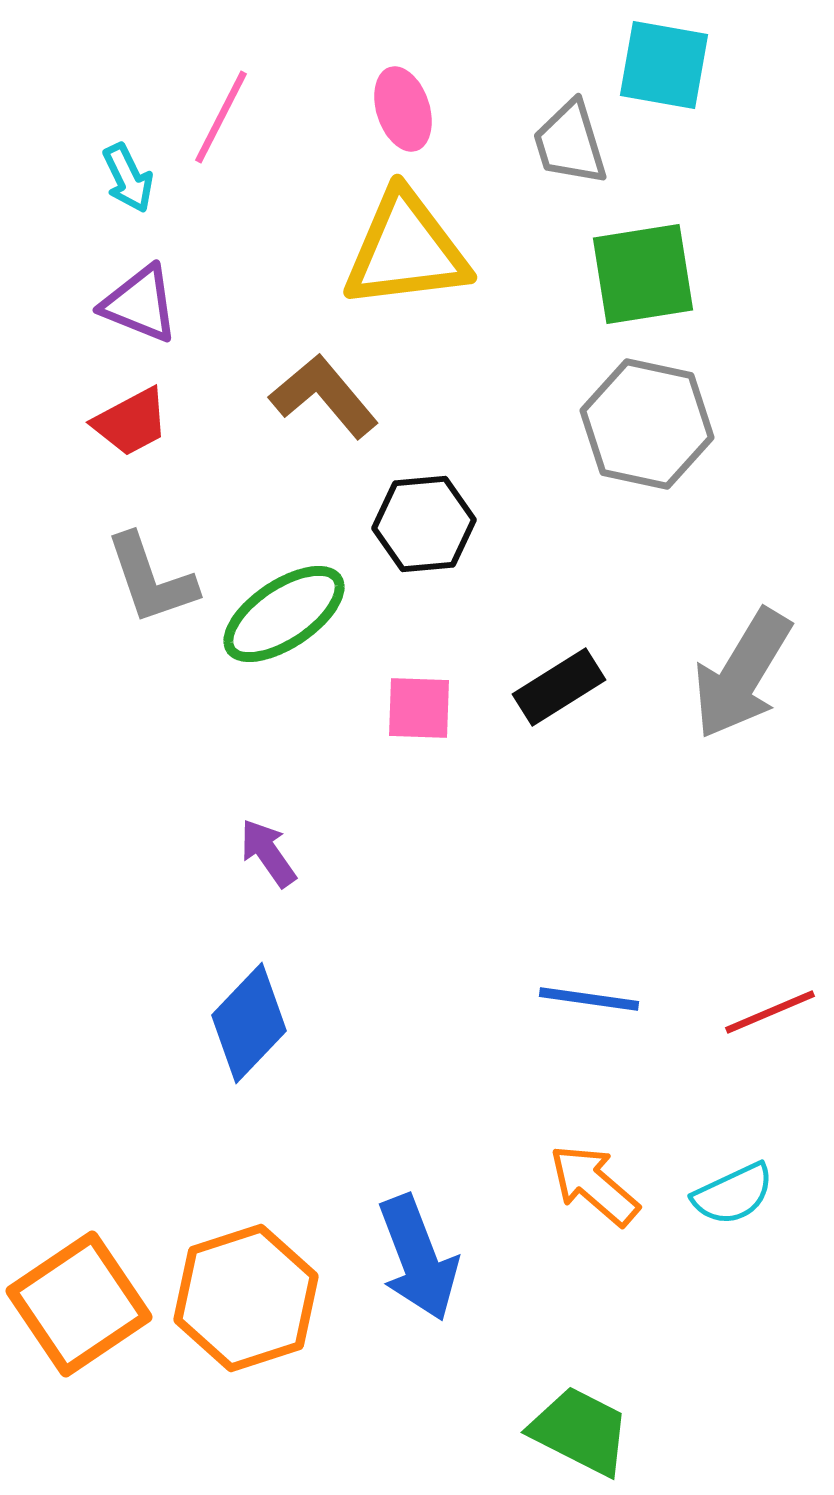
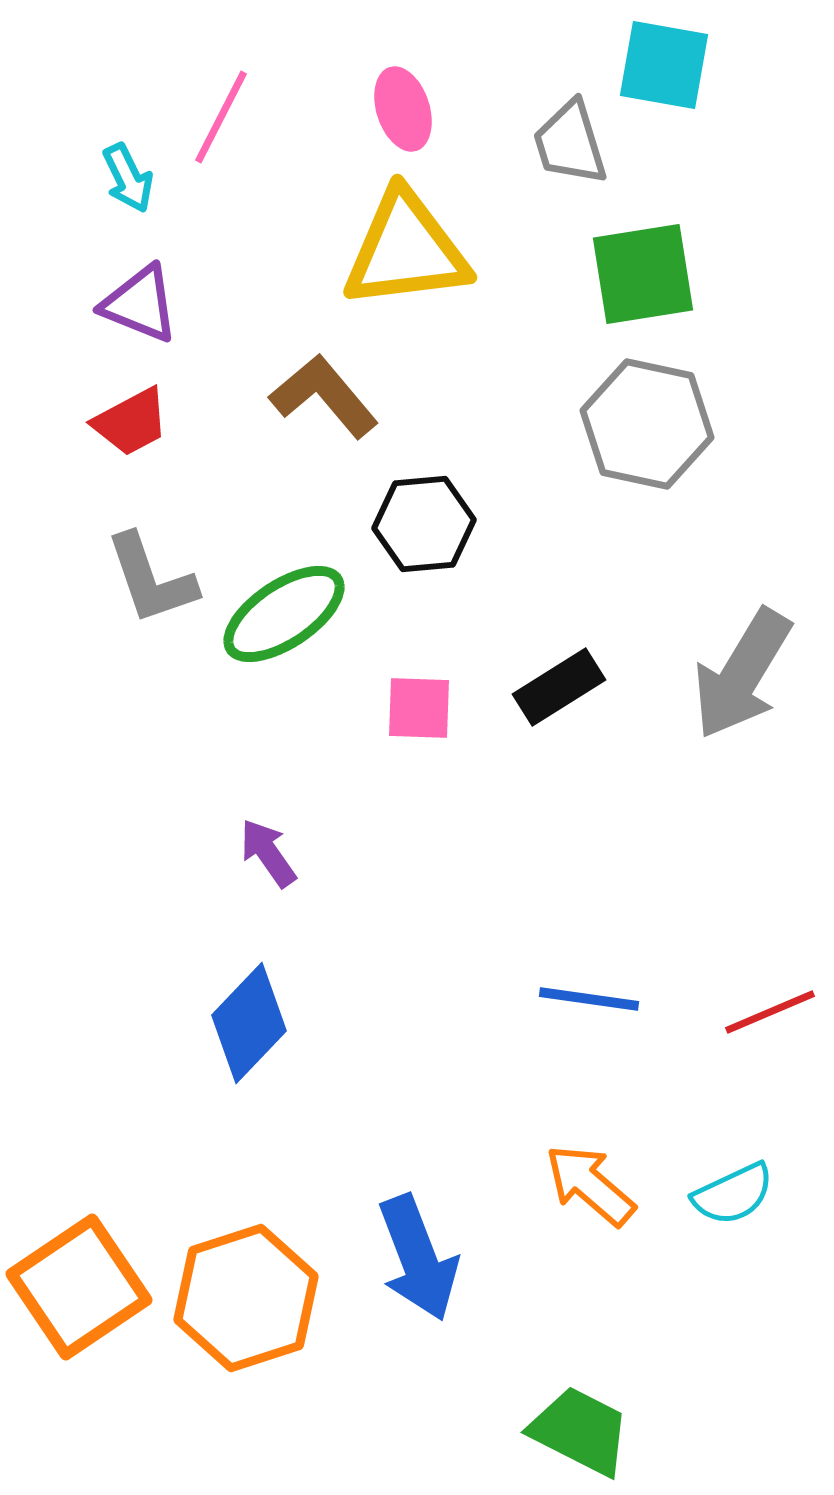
orange arrow: moved 4 px left
orange square: moved 17 px up
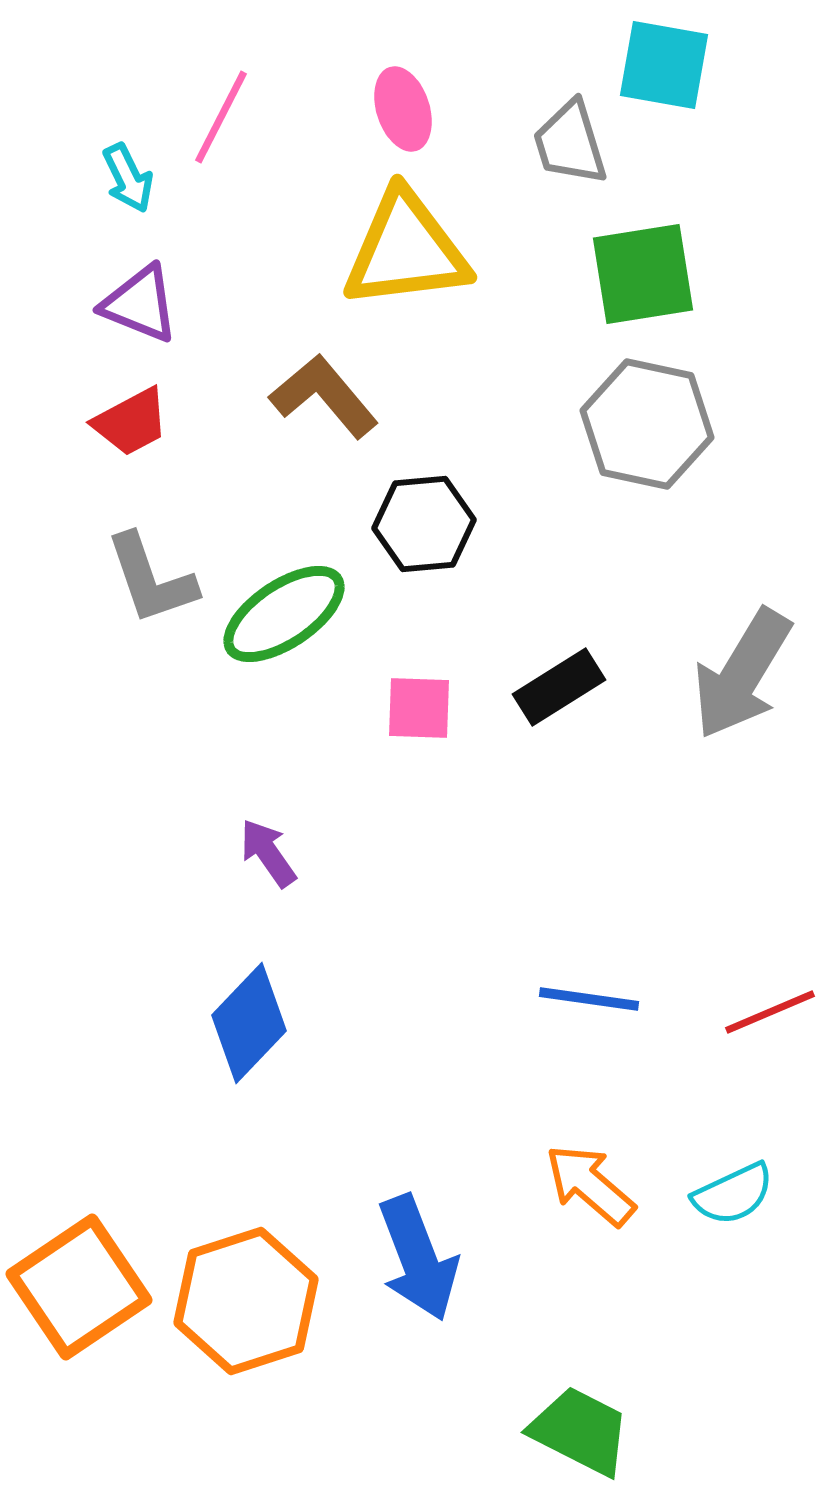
orange hexagon: moved 3 px down
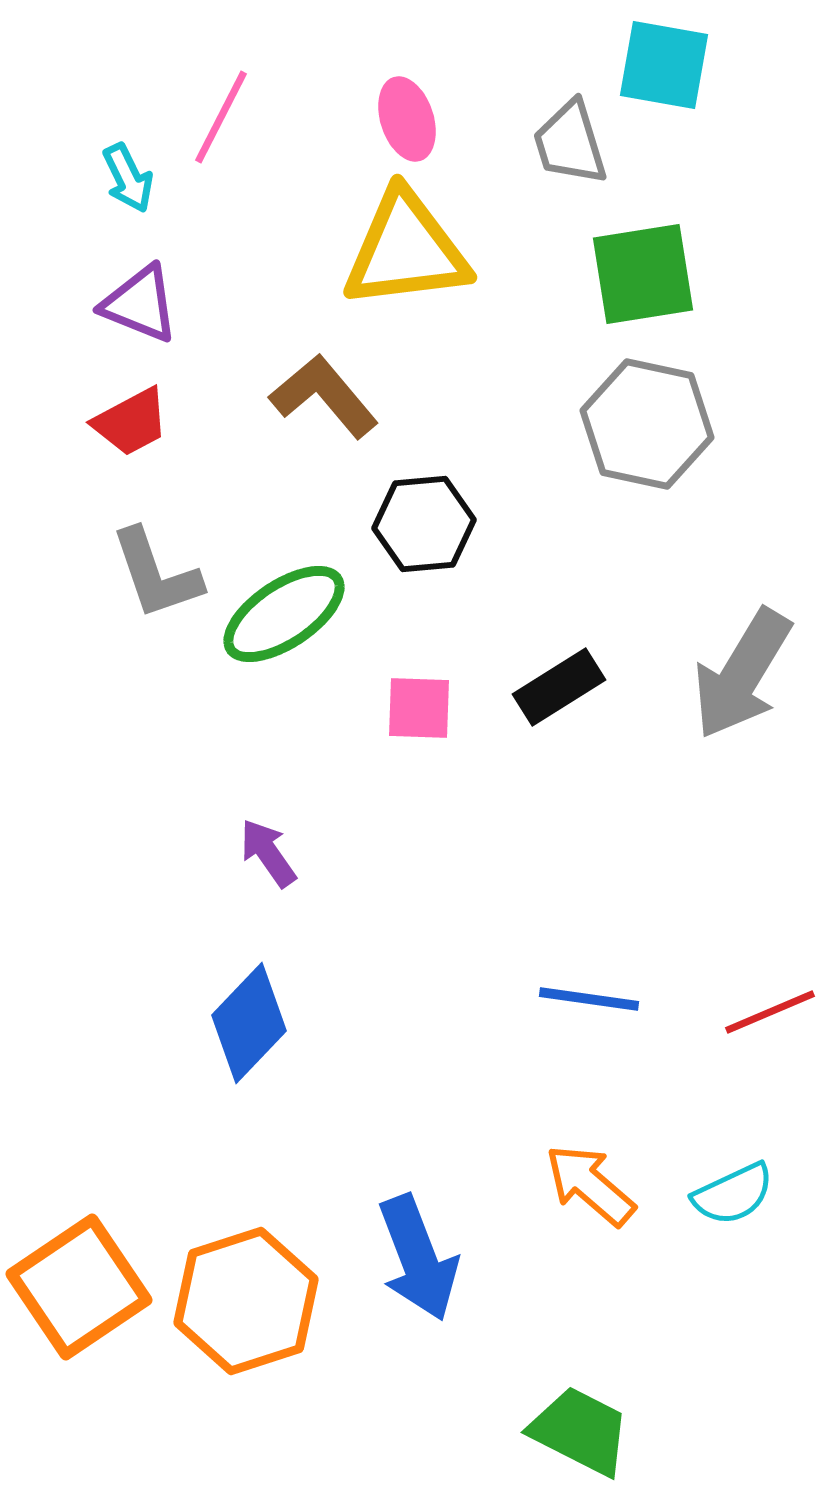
pink ellipse: moved 4 px right, 10 px down
gray L-shape: moved 5 px right, 5 px up
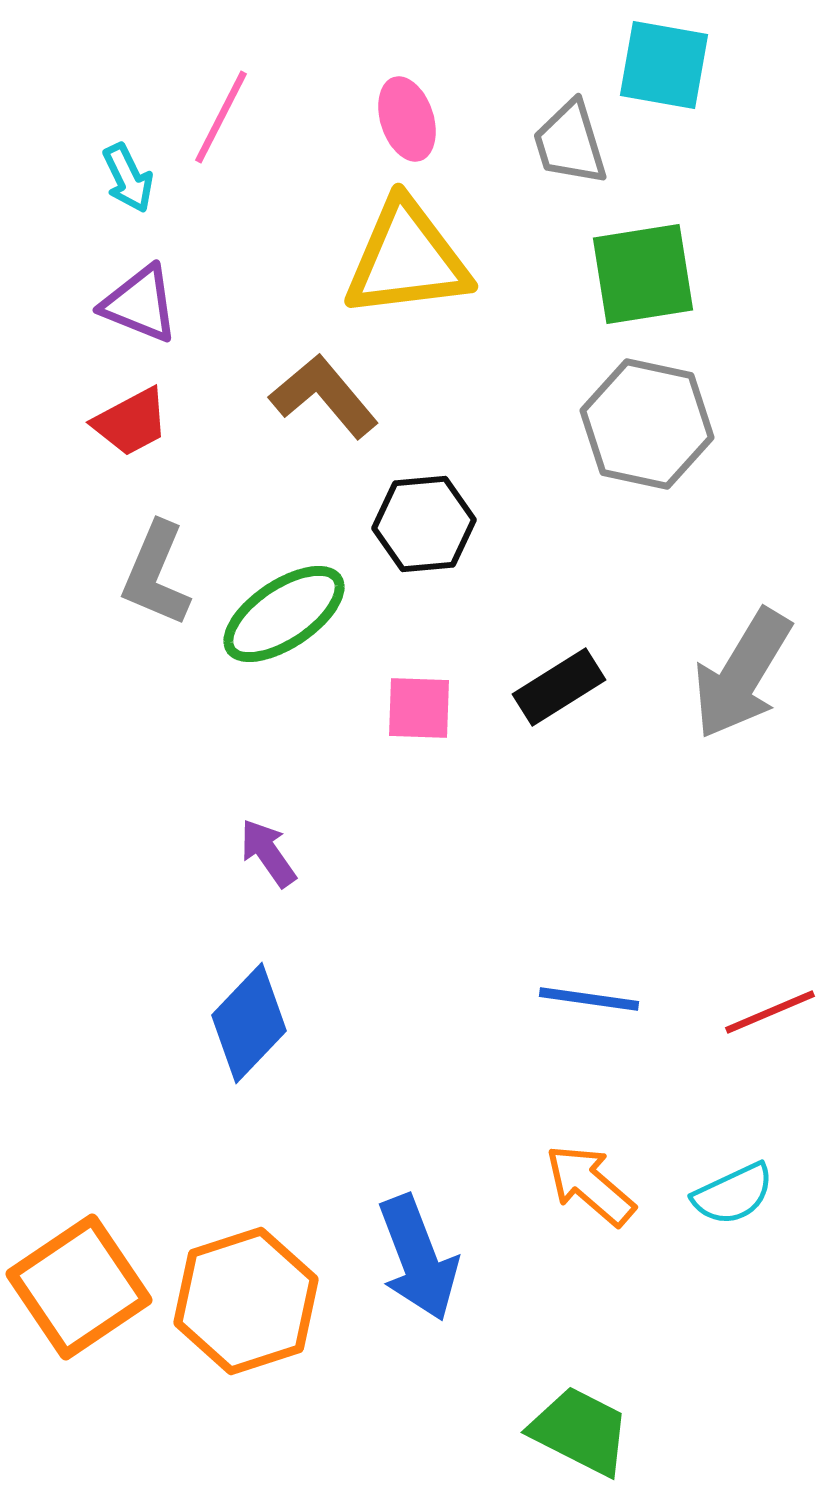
yellow triangle: moved 1 px right, 9 px down
gray L-shape: rotated 42 degrees clockwise
